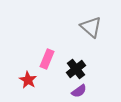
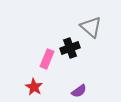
black cross: moved 6 px left, 21 px up; rotated 18 degrees clockwise
red star: moved 6 px right, 7 px down
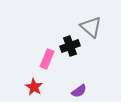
black cross: moved 2 px up
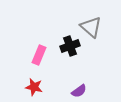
pink rectangle: moved 8 px left, 4 px up
red star: rotated 18 degrees counterclockwise
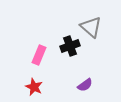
red star: rotated 12 degrees clockwise
purple semicircle: moved 6 px right, 6 px up
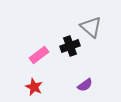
pink rectangle: rotated 30 degrees clockwise
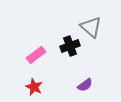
pink rectangle: moved 3 px left
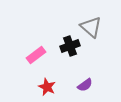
red star: moved 13 px right
